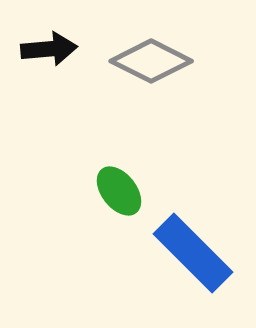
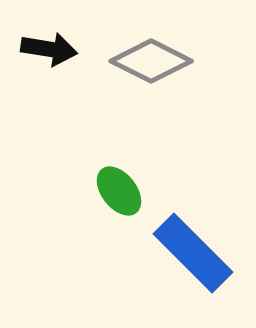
black arrow: rotated 14 degrees clockwise
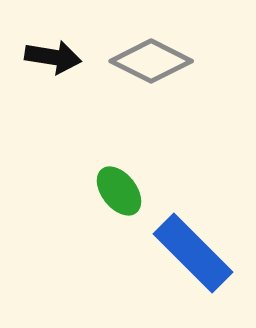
black arrow: moved 4 px right, 8 px down
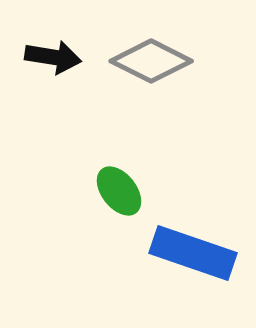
blue rectangle: rotated 26 degrees counterclockwise
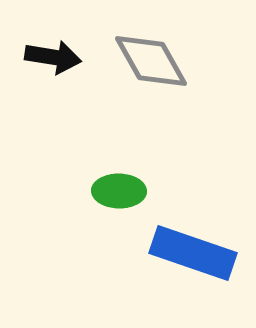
gray diamond: rotated 34 degrees clockwise
green ellipse: rotated 51 degrees counterclockwise
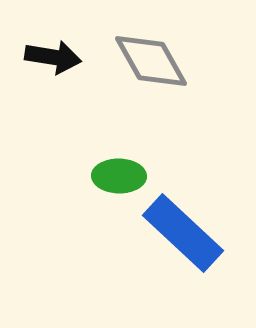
green ellipse: moved 15 px up
blue rectangle: moved 10 px left, 20 px up; rotated 24 degrees clockwise
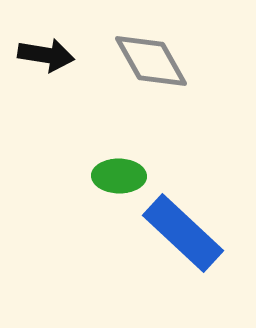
black arrow: moved 7 px left, 2 px up
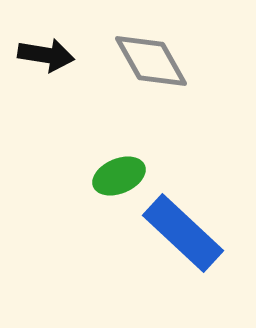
green ellipse: rotated 24 degrees counterclockwise
